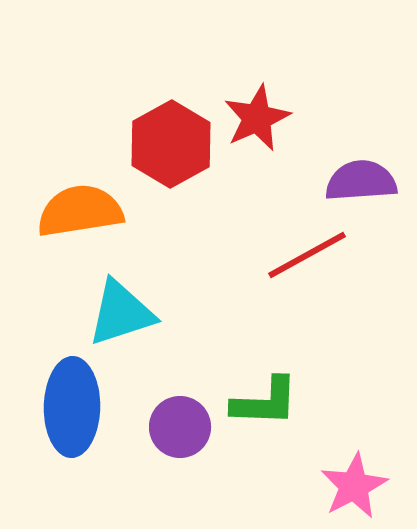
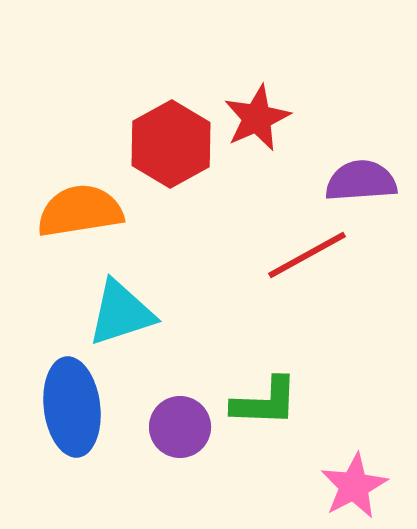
blue ellipse: rotated 8 degrees counterclockwise
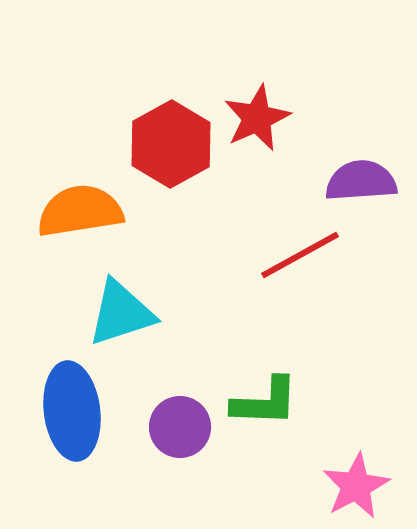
red line: moved 7 px left
blue ellipse: moved 4 px down
pink star: moved 2 px right
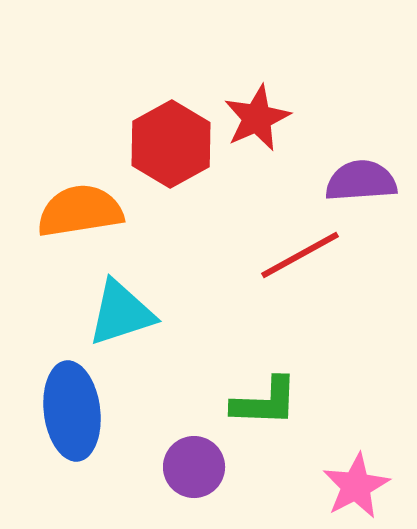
purple circle: moved 14 px right, 40 px down
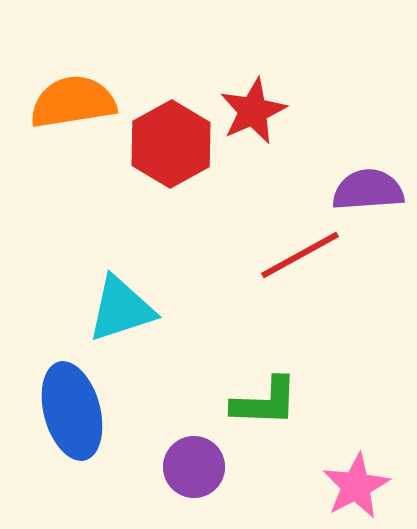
red star: moved 4 px left, 7 px up
purple semicircle: moved 7 px right, 9 px down
orange semicircle: moved 7 px left, 109 px up
cyan triangle: moved 4 px up
blue ellipse: rotated 8 degrees counterclockwise
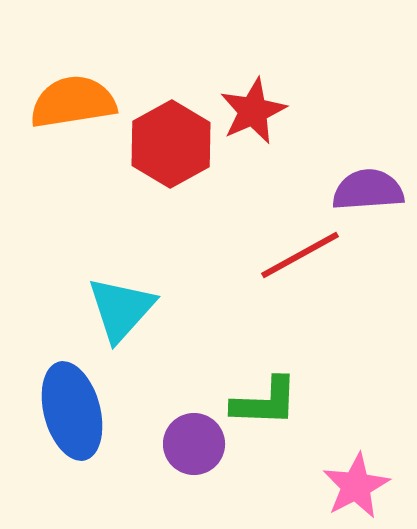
cyan triangle: rotated 30 degrees counterclockwise
purple circle: moved 23 px up
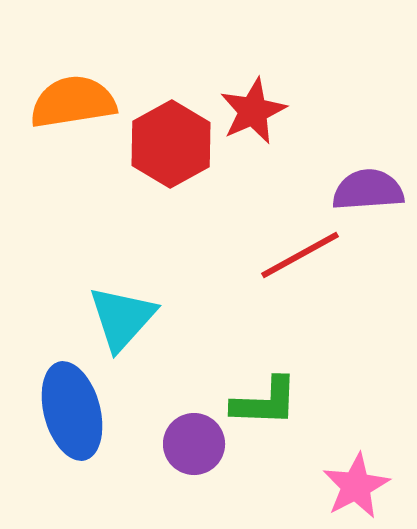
cyan triangle: moved 1 px right, 9 px down
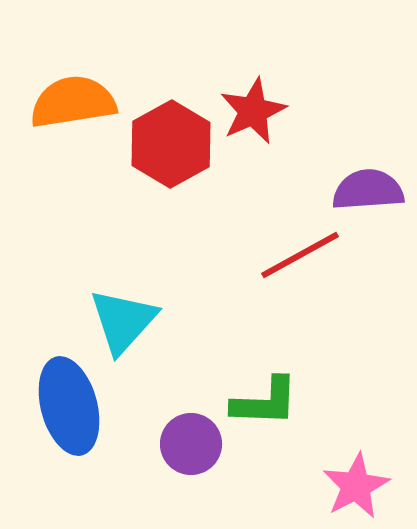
cyan triangle: moved 1 px right, 3 px down
blue ellipse: moved 3 px left, 5 px up
purple circle: moved 3 px left
